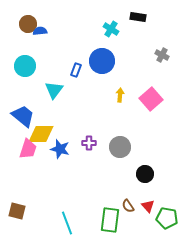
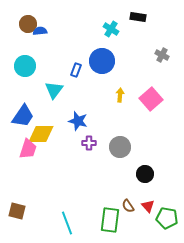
blue trapezoid: rotated 85 degrees clockwise
blue star: moved 18 px right, 28 px up
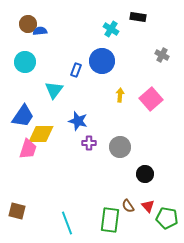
cyan circle: moved 4 px up
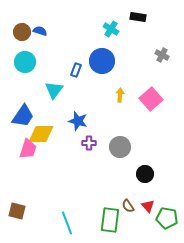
brown circle: moved 6 px left, 8 px down
blue semicircle: rotated 24 degrees clockwise
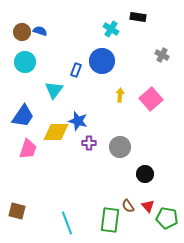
yellow diamond: moved 15 px right, 2 px up
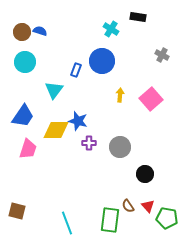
yellow diamond: moved 2 px up
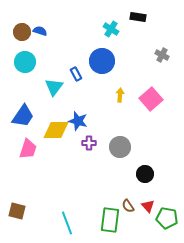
blue rectangle: moved 4 px down; rotated 48 degrees counterclockwise
cyan triangle: moved 3 px up
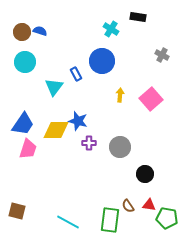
blue trapezoid: moved 8 px down
red triangle: moved 1 px right, 1 px up; rotated 40 degrees counterclockwise
cyan line: moved 1 px right, 1 px up; rotated 40 degrees counterclockwise
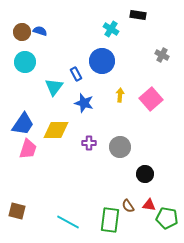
black rectangle: moved 2 px up
blue star: moved 6 px right, 18 px up
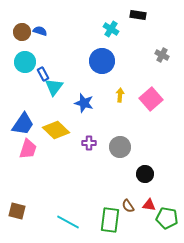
blue rectangle: moved 33 px left
yellow diamond: rotated 44 degrees clockwise
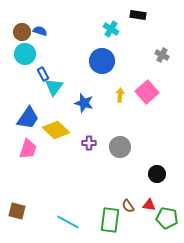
cyan circle: moved 8 px up
pink square: moved 4 px left, 7 px up
blue trapezoid: moved 5 px right, 6 px up
black circle: moved 12 px right
